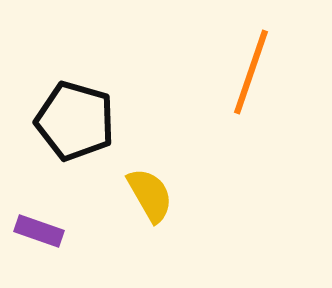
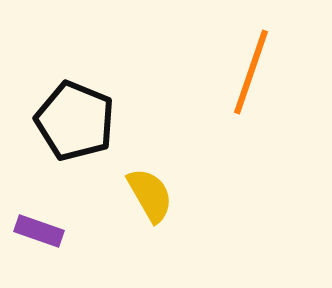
black pentagon: rotated 6 degrees clockwise
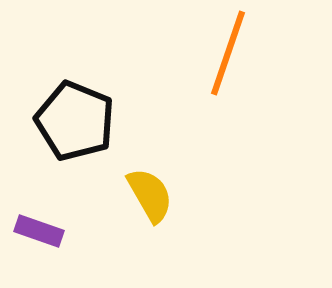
orange line: moved 23 px left, 19 px up
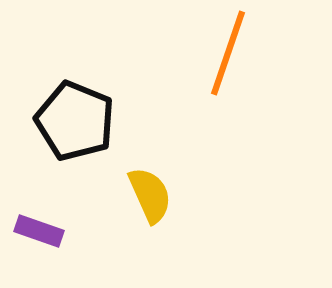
yellow semicircle: rotated 6 degrees clockwise
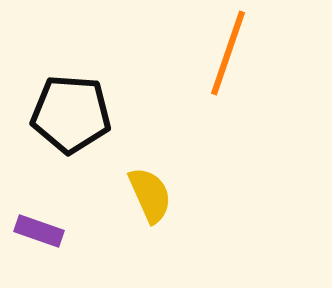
black pentagon: moved 4 px left, 7 px up; rotated 18 degrees counterclockwise
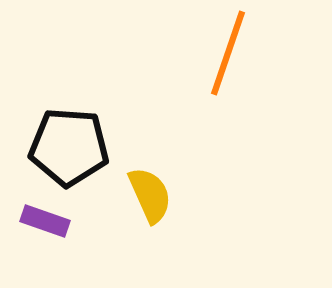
black pentagon: moved 2 px left, 33 px down
purple rectangle: moved 6 px right, 10 px up
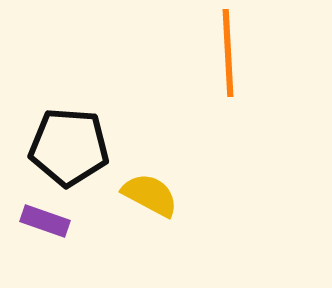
orange line: rotated 22 degrees counterclockwise
yellow semicircle: rotated 38 degrees counterclockwise
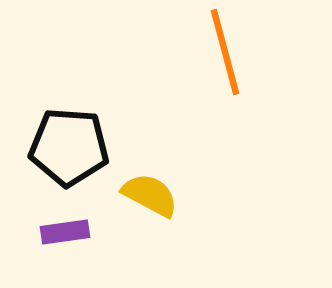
orange line: moved 3 px left, 1 px up; rotated 12 degrees counterclockwise
purple rectangle: moved 20 px right, 11 px down; rotated 27 degrees counterclockwise
